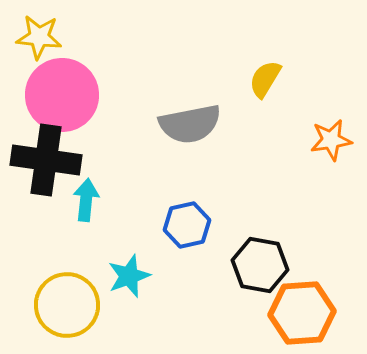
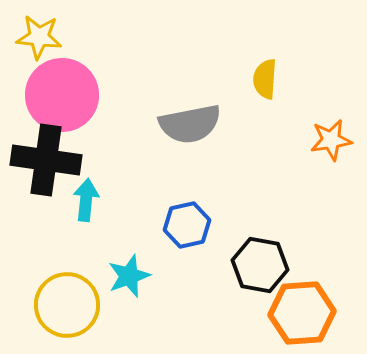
yellow semicircle: rotated 27 degrees counterclockwise
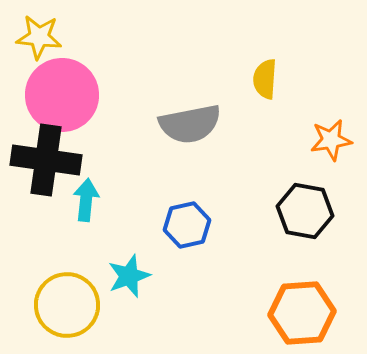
black hexagon: moved 45 px right, 54 px up
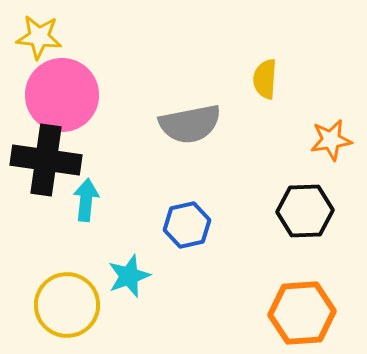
black hexagon: rotated 12 degrees counterclockwise
